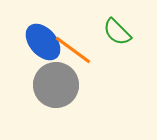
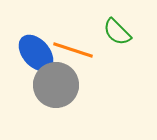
blue ellipse: moved 7 px left, 11 px down
orange line: rotated 18 degrees counterclockwise
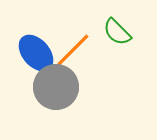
orange line: rotated 63 degrees counterclockwise
gray circle: moved 2 px down
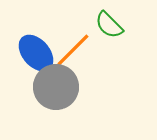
green semicircle: moved 8 px left, 7 px up
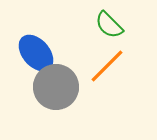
orange line: moved 34 px right, 16 px down
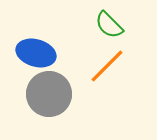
blue ellipse: rotated 33 degrees counterclockwise
gray circle: moved 7 px left, 7 px down
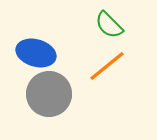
orange line: rotated 6 degrees clockwise
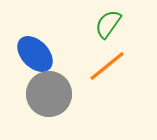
green semicircle: moved 1 px left, 1 px up; rotated 80 degrees clockwise
blue ellipse: moved 1 px left, 1 px down; rotated 30 degrees clockwise
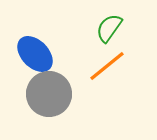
green semicircle: moved 1 px right, 4 px down
